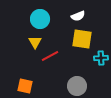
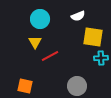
yellow square: moved 11 px right, 2 px up
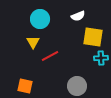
yellow triangle: moved 2 px left
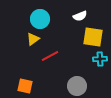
white semicircle: moved 2 px right
yellow triangle: moved 3 px up; rotated 24 degrees clockwise
cyan cross: moved 1 px left, 1 px down
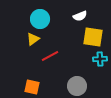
orange square: moved 7 px right, 1 px down
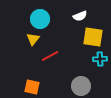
yellow triangle: rotated 16 degrees counterclockwise
gray circle: moved 4 px right
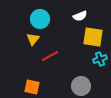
cyan cross: rotated 16 degrees counterclockwise
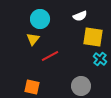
cyan cross: rotated 32 degrees counterclockwise
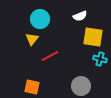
yellow triangle: moved 1 px left
cyan cross: rotated 24 degrees counterclockwise
